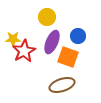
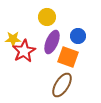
brown ellipse: rotated 40 degrees counterclockwise
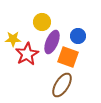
yellow circle: moved 5 px left, 5 px down
red star: moved 3 px right, 3 px down
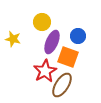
yellow star: rotated 14 degrees clockwise
red star: moved 18 px right, 17 px down
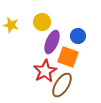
yellow star: moved 2 px left, 14 px up
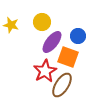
purple ellipse: rotated 15 degrees clockwise
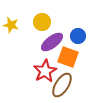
purple ellipse: rotated 15 degrees clockwise
